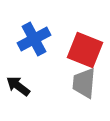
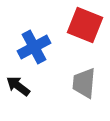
blue cross: moved 8 px down
red square: moved 25 px up
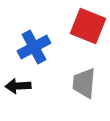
red square: moved 3 px right, 1 px down
black arrow: rotated 40 degrees counterclockwise
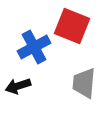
red square: moved 16 px left
black arrow: rotated 15 degrees counterclockwise
